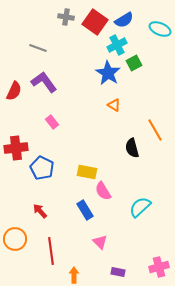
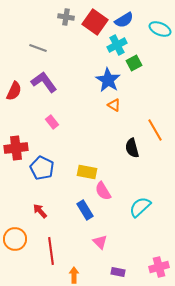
blue star: moved 7 px down
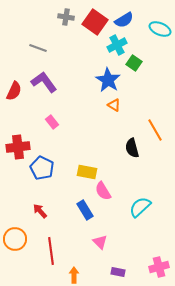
green square: rotated 28 degrees counterclockwise
red cross: moved 2 px right, 1 px up
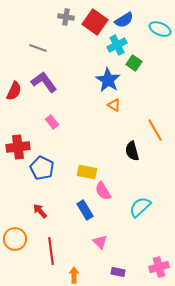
black semicircle: moved 3 px down
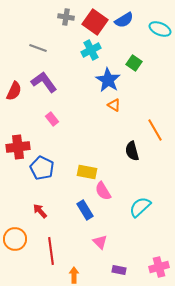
cyan cross: moved 26 px left, 5 px down
pink rectangle: moved 3 px up
purple rectangle: moved 1 px right, 2 px up
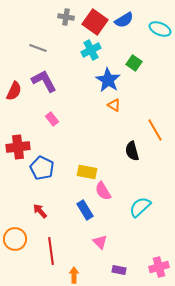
purple L-shape: moved 1 px up; rotated 8 degrees clockwise
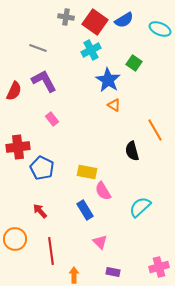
purple rectangle: moved 6 px left, 2 px down
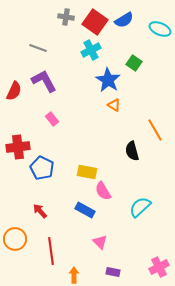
blue rectangle: rotated 30 degrees counterclockwise
pink cross: rotated 12 degrees counterclockwise
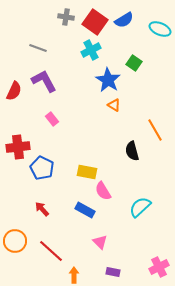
red arrow: moved 2 px right, 2 px up
orange circle: moved 2 px down
red line: rotated 40 degrees counterclockwise
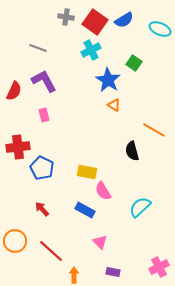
pink rectangle: moved 8 px left, 4 px up; rotated 24 degrees clockwise
orange line: moved 1 px left; rotated 30 degrees counterclockwise
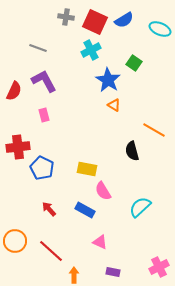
red square: rotated 10 degrees counterclockwise
yellow rectangle: moved 3 px up
red arrow: moved 7 px right
pink triangle: rotated 21 degrees counterclockwise
